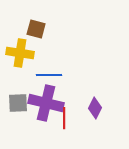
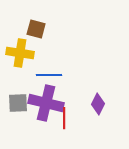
purple diamond: moved 3 px right, 4 px up
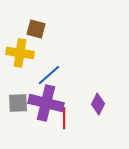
blue line: rotated 40 degrees counterclockwise
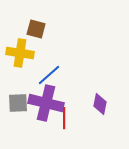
purple diamond: moved 2 px right; rotated 15 degrees counterclockwise
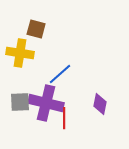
blue line: moved 11 px right, 1 px up
gray square: moved 2 px right, 1 px up
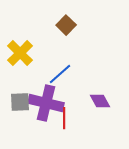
brown square: moved 30 px right, 4 px up; rotated 30 degrees clockwise
yellow cross: rotated 36 degrees clockwise
purple diamond: moved 3 px up; rotated 40 degrees counterclockwise
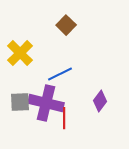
blue line: rotated 15 degrees clockwise
purple diamond: rotated 65 degrees clockwise
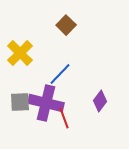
blue line: rotated 20 degrees counterclockwise
red line: rotated 20 degrees counterclockwise
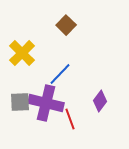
yellow cross: moved 2 px right
red line: moved 6 px right, 1 px down
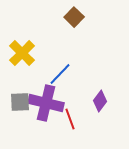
brown square: moved 8 px right, 8 px up
